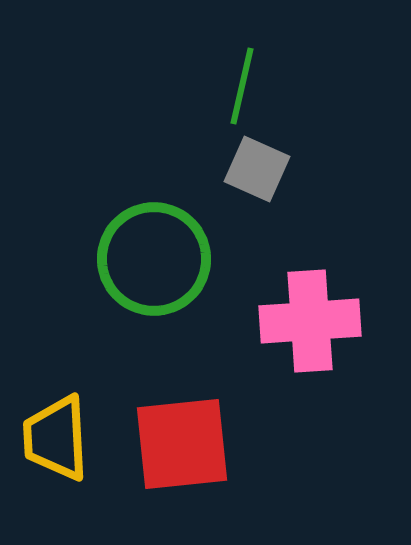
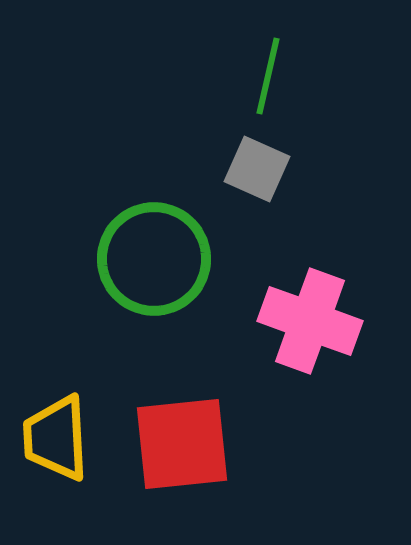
green line: moved 26 px right, 10 px up
pink cross: rotated 24 degrees clockwise
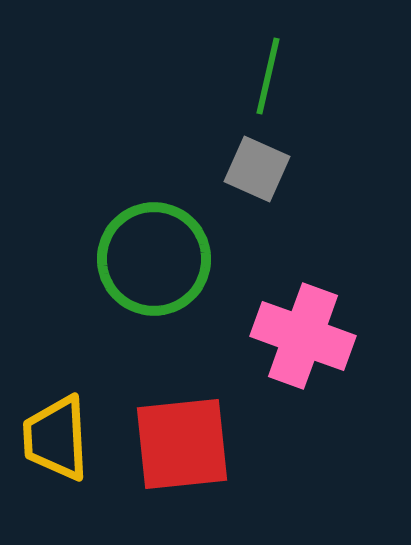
pink cross: moved 7 px left, 15 px down
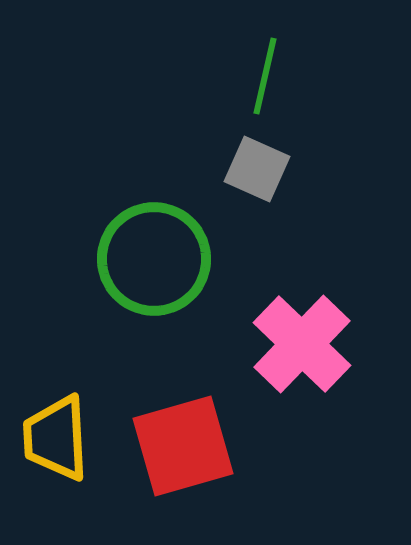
green line: moved 3 px left
pink cross: moved 1 px left, 8 px down; rotated 24 degrees clockwise
red square: moved 1 px right, 2 px down; rotated 10 degrees counterclockwise
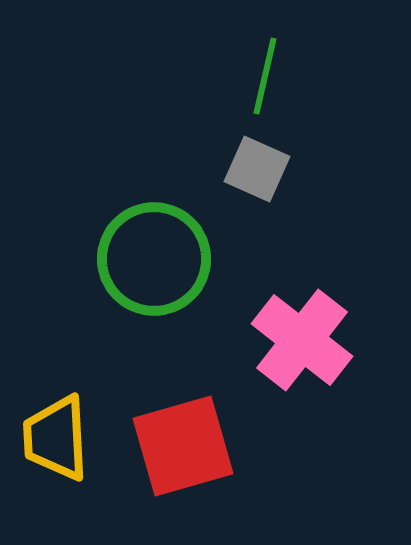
pink cross: moved 4 px up; rotated 6 degrees counterclockwise
